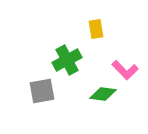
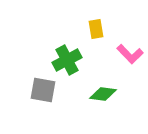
pink L-shape: moved 5 px right, 16 px up
gray square: moved 1 px right, 1 px up; rotated 20 degrees clockwise
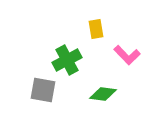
pink L-shape: moved 3 px left, 1 px down
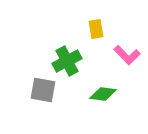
green cross: moved 1 px down
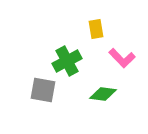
pink L-shape: moved 5 px left, 3 px down
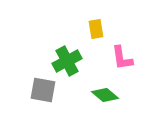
pink L-shape: rotated 36 degrees clockwise
green diamond: moved 2 px right, 1 px down; rotated 32 degrees clockwise
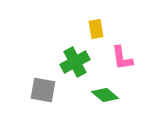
green cross: moved 8 px right, 1 px down
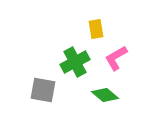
pink L-shape: moved 6 px left; rotated 68 degrees clockwise
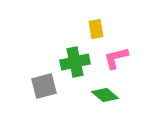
pink L-shape: rotated 16 degrees clockwise
green cross: rotated 16 degrees clockwise
gray square: moved 1 px right, 4 px up; rotated 24 degrees counterclockwise
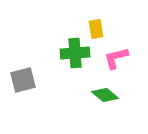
green cross: moved 9 px up; rotated 8 degrees clockwise
gray square: moved 21 px left, 6 px up
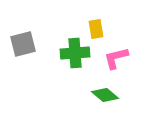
gray square: moved 36 px up
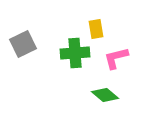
gray square: rotated 12 degrees counterclockwise
